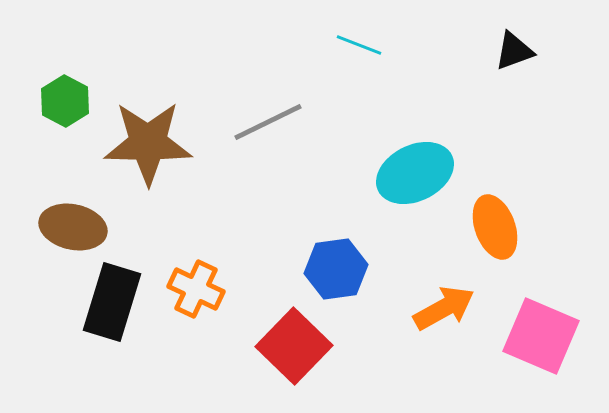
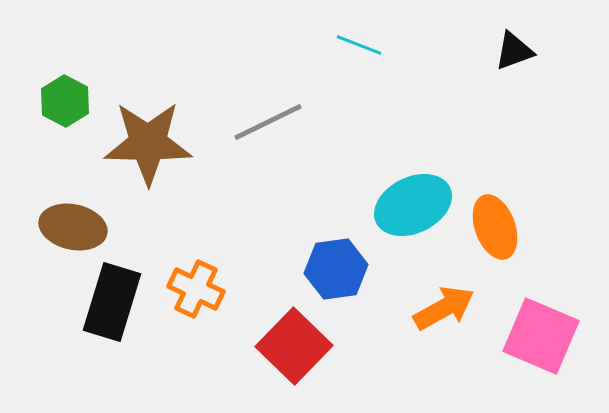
cyan ellipse: moved 2 px left, 32 px down
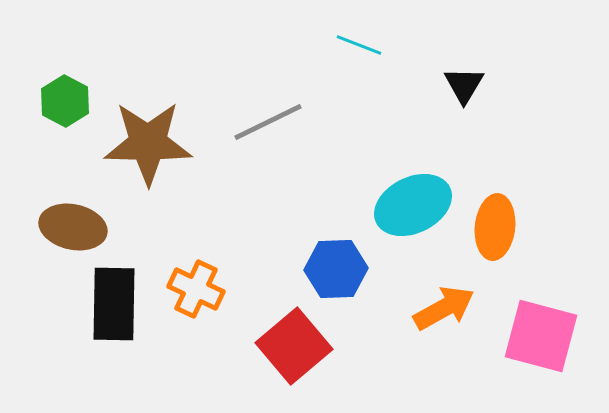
black triangle: moved 50 px left, 34 px down; rotated 39 degrees counterclockwise
orange ellipse: rotated 26 degrees clockwise
blue hexagon: rotated 6 degrees clockwise
black rectangle: moved 2 px right, 2 px down; rotated 16 degrees counterclockwise
pink square: rotated 8 degrees counterclockwise
red square: rotated 6 degrees clockwise
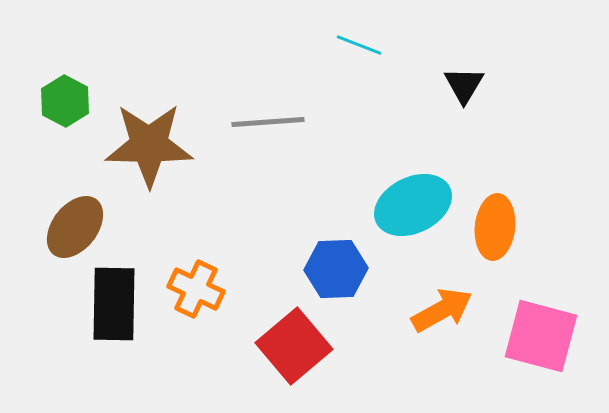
gray line: rotated 22 degrees clockwise
brown star: moved 1 px right, 2 px down
brown ellipse: moved 2 px right; rotated 64 degrees counterclockwise
orange arrow: moved 2 px left, 2 px down
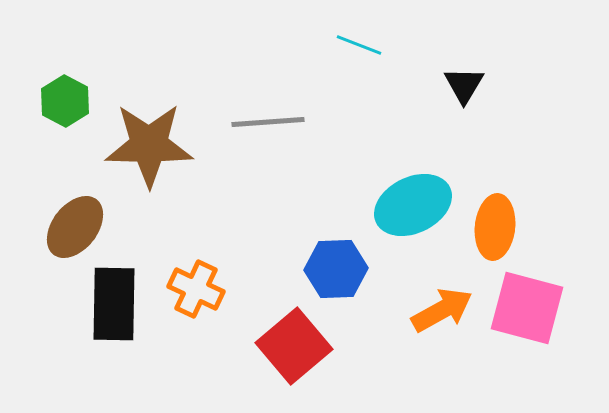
pink square: moved 14 px left, 28 px up
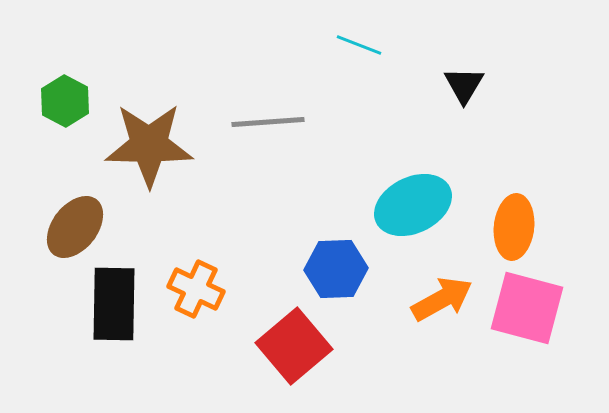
orange ellipse: moved 19 px right
orange arrow: moved 11 px up
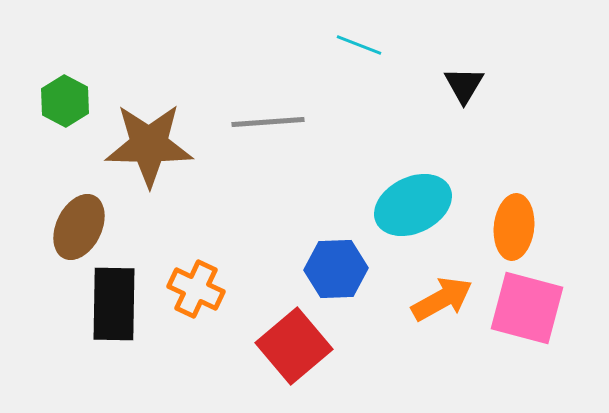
brown ellipse: moved 4 px right; rotated 12 degrees counterclockwise
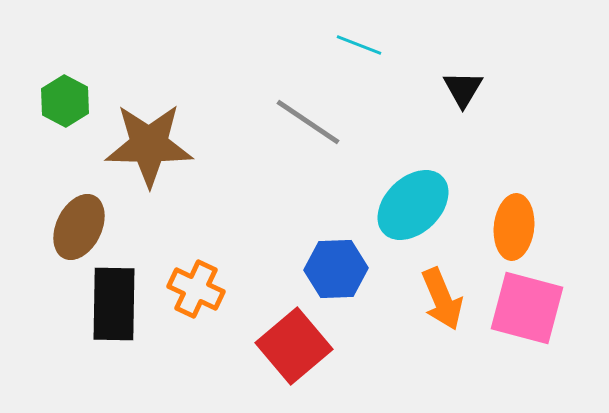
black triangle: moved 1 px left, 4 px down
gray line: moved 40 px right; rotated 38 degrees clockwise
cyan ellipse: rotated 18 degrees counterclockwise
orange arrow: rotated 96 degrees clockwise
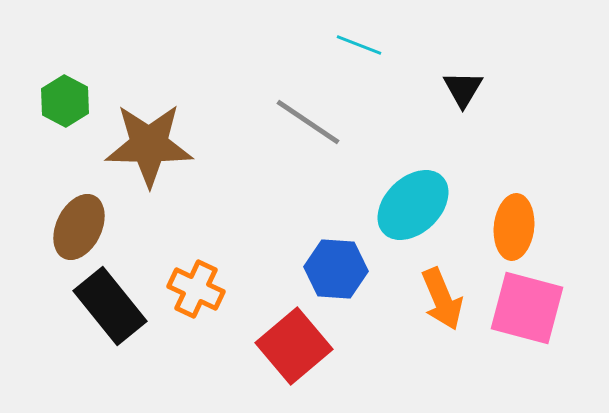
blue hexagon: rotated 6 degrees clockwise
black rectangle: moved 4 px left, 2 px down; rotated 40 degrees counterclockwise
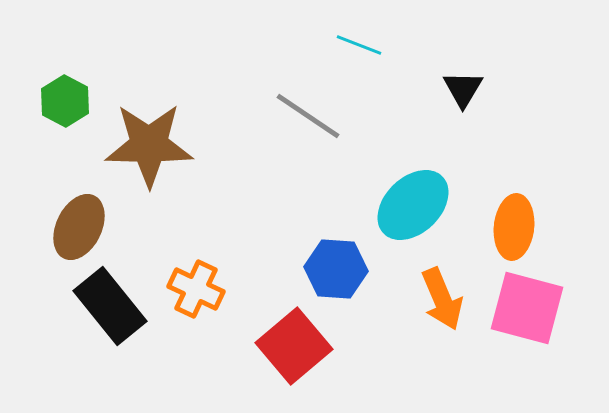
gray line: moved 6 px up
